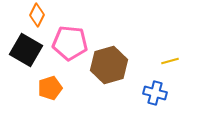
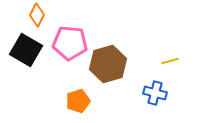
brown hexagon: moved 1 px left, 1 px up
orange pentagon: moved 28 px right, 13 px down
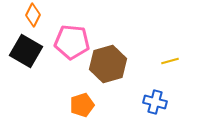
orange diamond: moved 4 px left
pink pentagon: moved 2 px right, 1 px up
black square: moved 1 px down
blue cross: moved 9 px down
orange pentagon: moved 4 px right, 4 px down
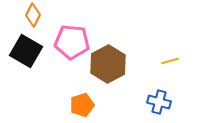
brown hexagon: rotated 12 degrees counterclockwise
blue cross: moved 4 px right
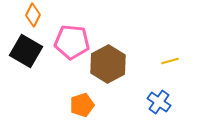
blue cross: rotated 20 degrees clockwise
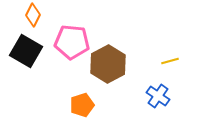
blue cross: moved 1 px left, 6 px up
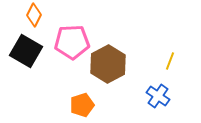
orange diamond: moved 1 px right
pink pentagon: rotated 8 degrees counterclockwise
yellow line: rotated 54 degrees counterclockwise
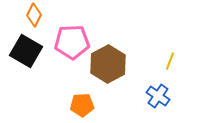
orange pentagon: rotated 15 degrees clockwise
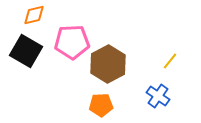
orange diamond: rotated 50 degrees clockwise
yellow line: rotated 18 degrees clockwise
orange pentagon: moved 19 px right
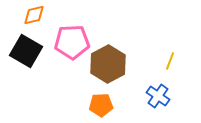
yellow line: rotated 18 degrees counterclockwise
